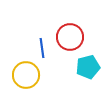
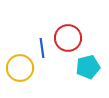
red circle: moved 2 px left, 1 px down
yellow circle: moved 6 px left, 7 px up
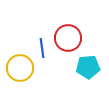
cyan pentagon: rotated 10 degrees clockwise
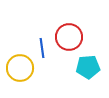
red circle: moved 1 px right, 1 px up
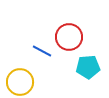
blue line: moved 3 px down; rotated 54 degrees counterclockwise
yellow circle: moved 14 px down
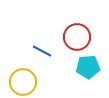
red circle: moved 8 px right
yellow circle: moved 3 px right
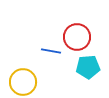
blue line: moved 9 px right; rotated 18 degrees counterclockwise
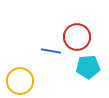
yellow circle: moved 3 px left, 1 px up
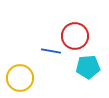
red circle: moved 2 px left, 1 px up
yellow circle: moved 3 px up
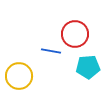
red circle: moved 2 px up
yellow circle: moved 1 px left, 2 px up
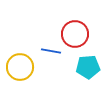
yellow circle: moved 1 px right, 9 px up
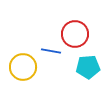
yellow circle: moved 3 px right
